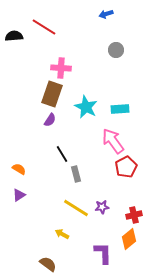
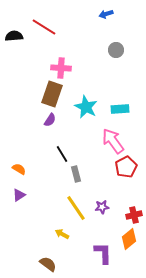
yellow line: rotated 24 degrees clockwise
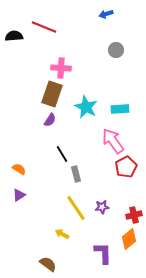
red line: rotated 10 degrees counterclockwise
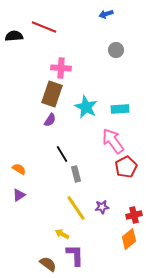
purple L-shape: moved 28 px left, 2 px down
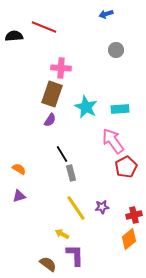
gray rectangle: moved 5 px left, 1 px up
purple triangle: moved 1 px down; rotated 16 degrees clockwise
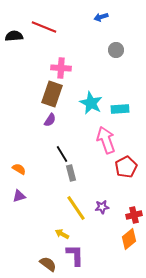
blue arrow: moved 5 px left, 3 px down
cyan star: moved 5 px right, 4 px up
pink arrow: moved 7 px left, 1 px up; rotated 16 degrees clockwise
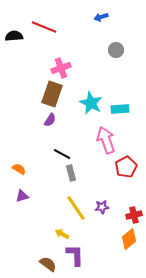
pink cross: rotated 24 degrees counterclockwise
black line: rotated 30 degrees counterclockwise
purple triangle: moved 3 px right
